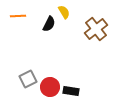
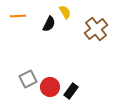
yellow semicircle: moved 1 px right
black rectangle: rotated 63 degrees counterclockwise
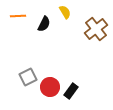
black semicircle: moved 5 px left
gray square: moved 2 px up
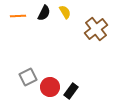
black semicircle: moved 11 px up
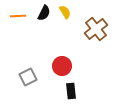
red circle: moved 12 px right, 21 px up
black rectangle: rotated 42 degrees counterclockwise
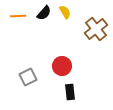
black semicircle: rotated 14 degrees clockwise
black rectangle: moved 1 px left, 1 px down
